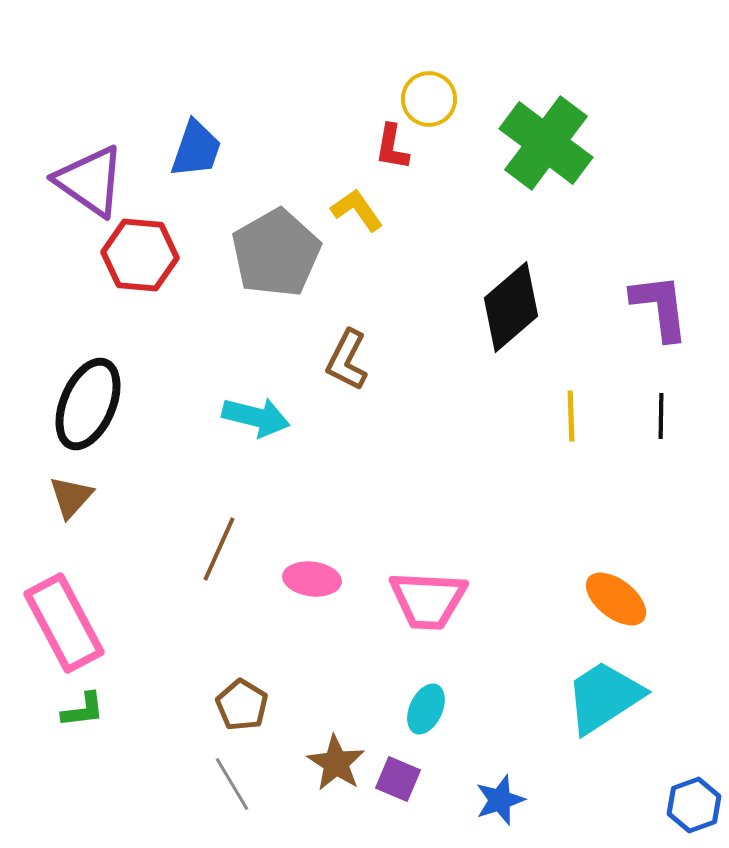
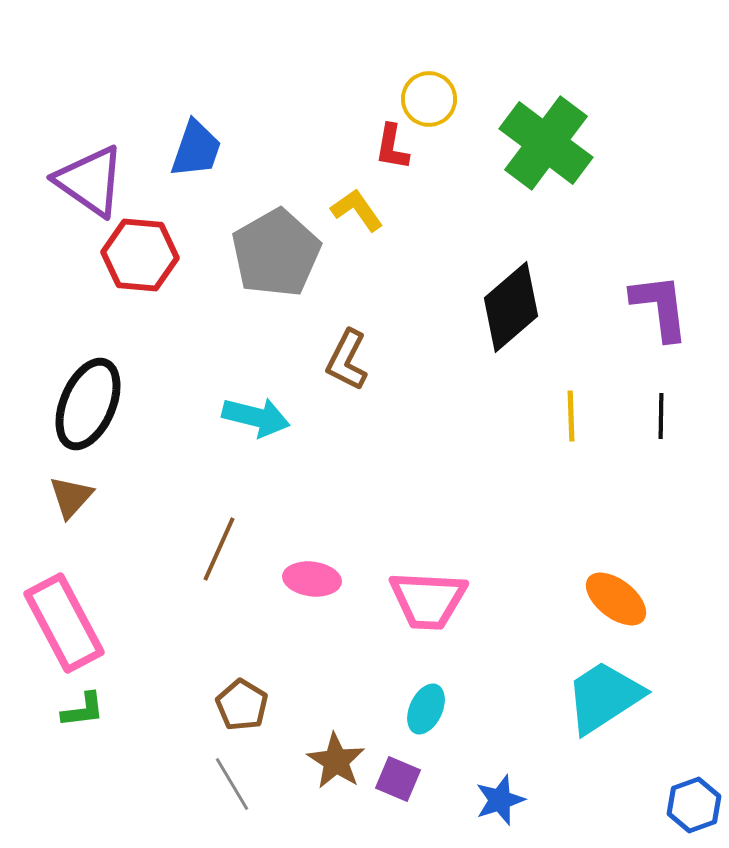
brown star: moved 2 px up
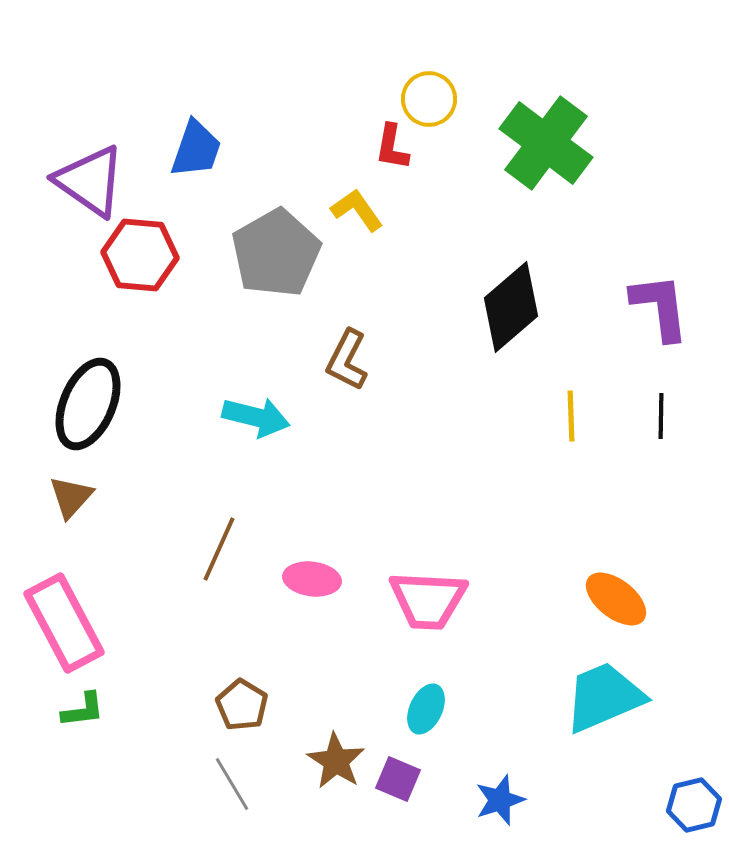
cyan trapezoid: rotated 10 degrees clockwise
blue hexagon: rotated 6 degrees clockwise
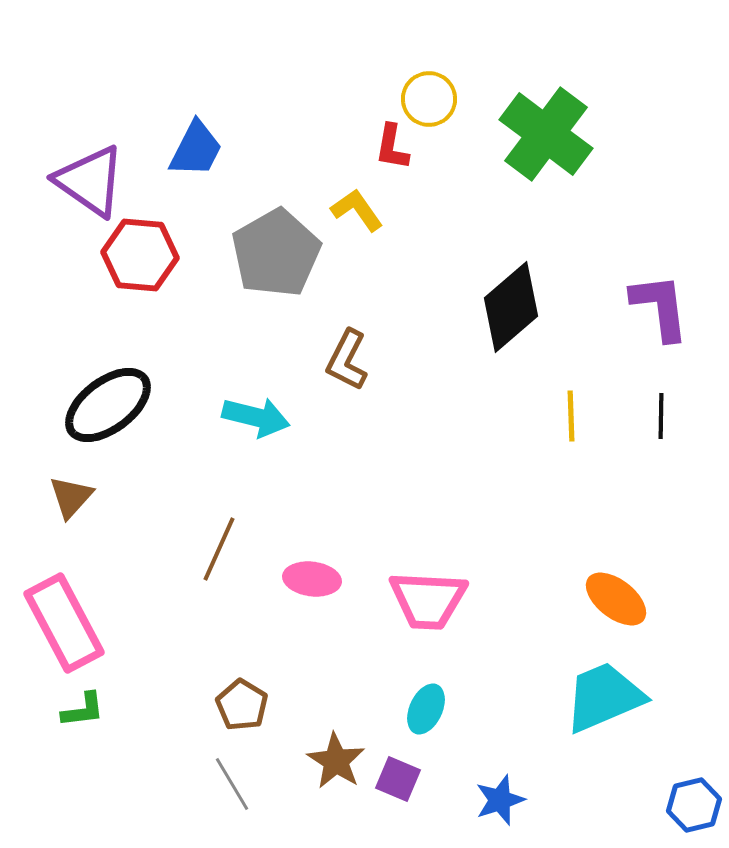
green cross: moved 9 px up
blue trapezoid: rotated 8 degrees clockwise
black ellipse: moved 20 px right, 1 px down; rotated 30 degrees clockwise
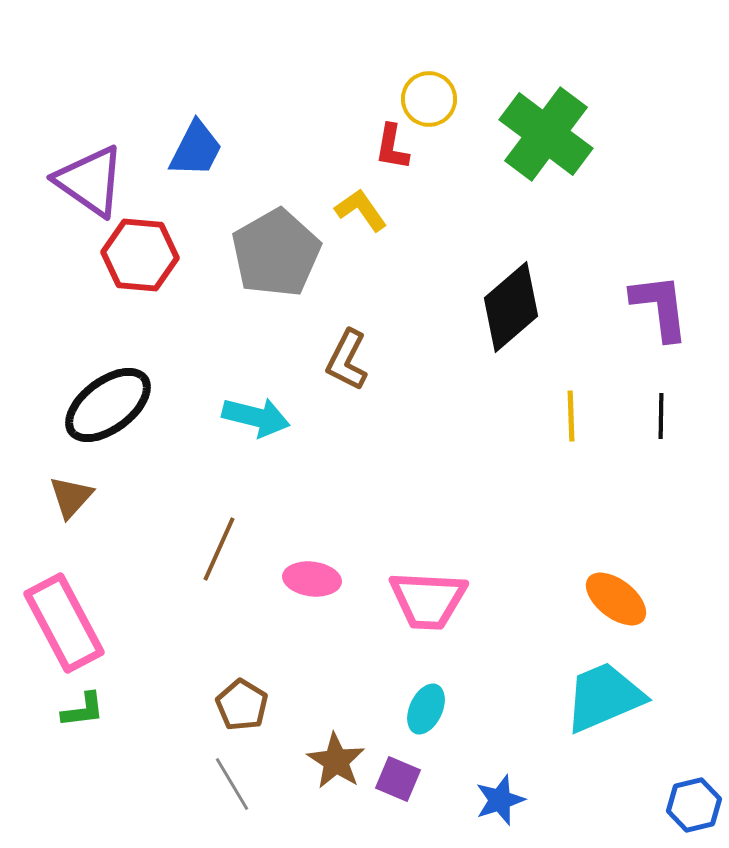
yellow L-shape: moved 4 px right
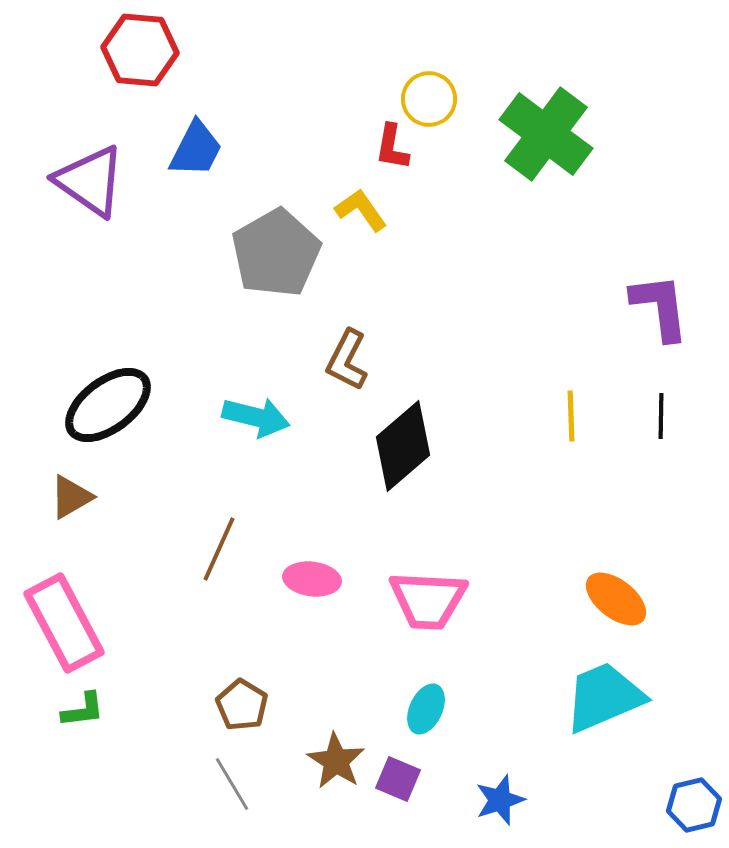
red hexagon: moved 205 px up
black diamond: moved 108 px left, 139 px down
brown triangle: rotated 18 degrees clockwise
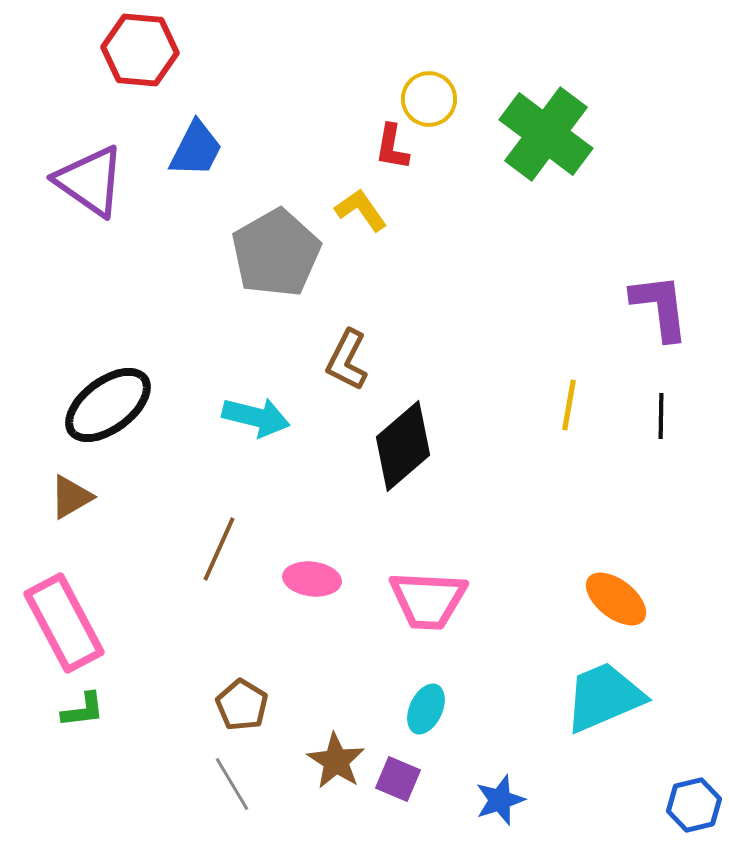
yellow line: moved 2 px left, 11 px up; rotated 12 degrees clockwise
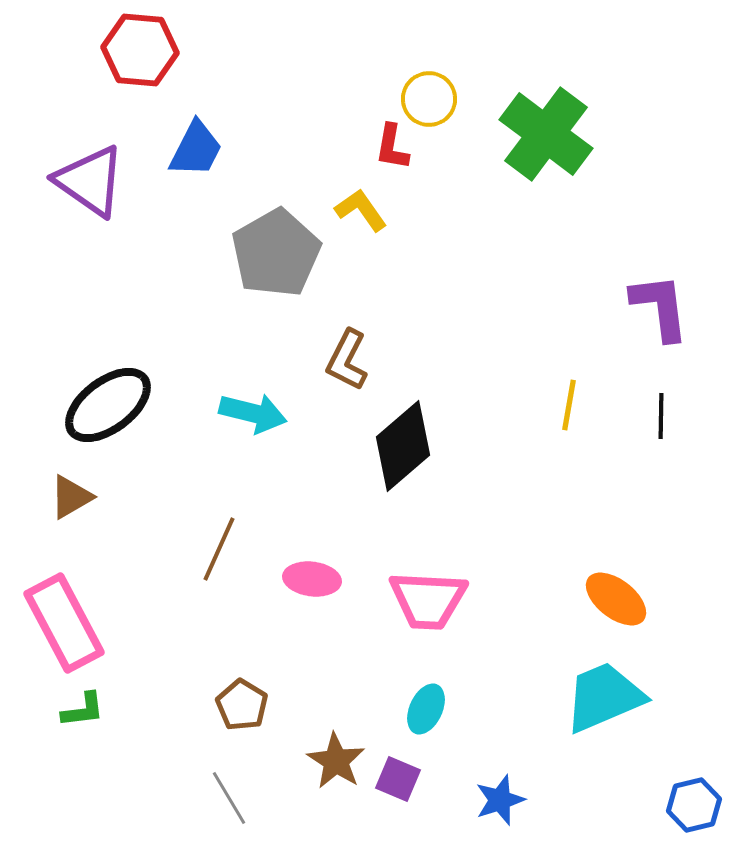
cyan arrow: moved 3 px left, 4 px up
gray line: moved 3 px left, 14 px down
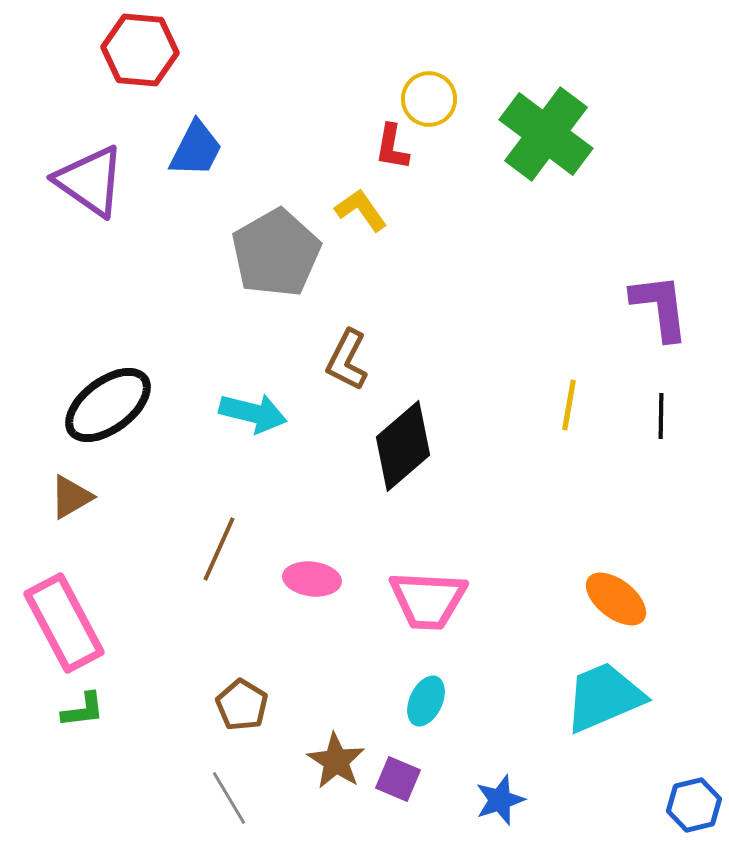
cyan ellipse: moved 8 px up
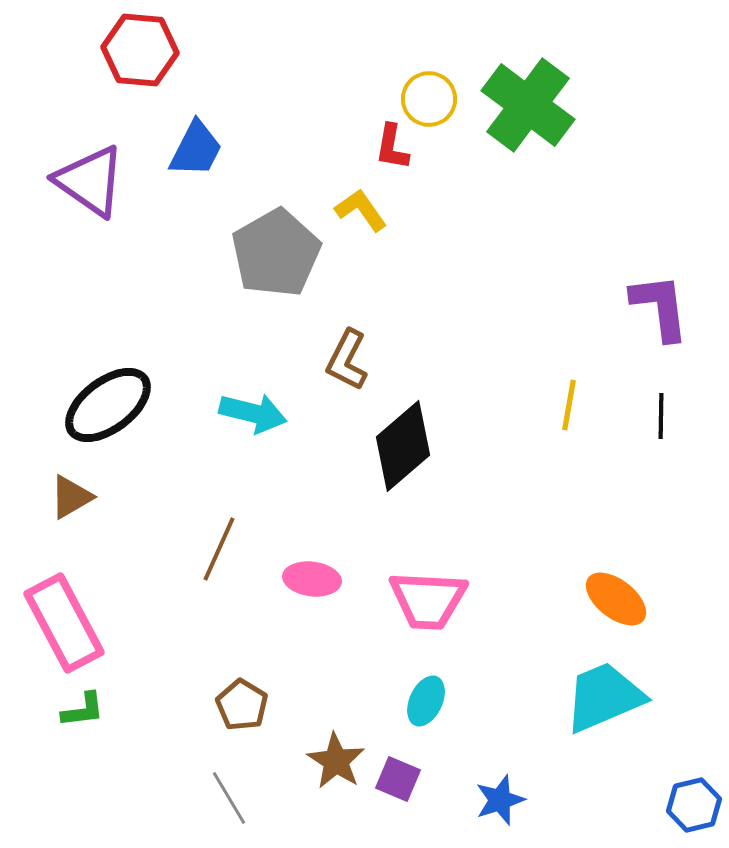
green cross: moved 18 px left, 29 px up
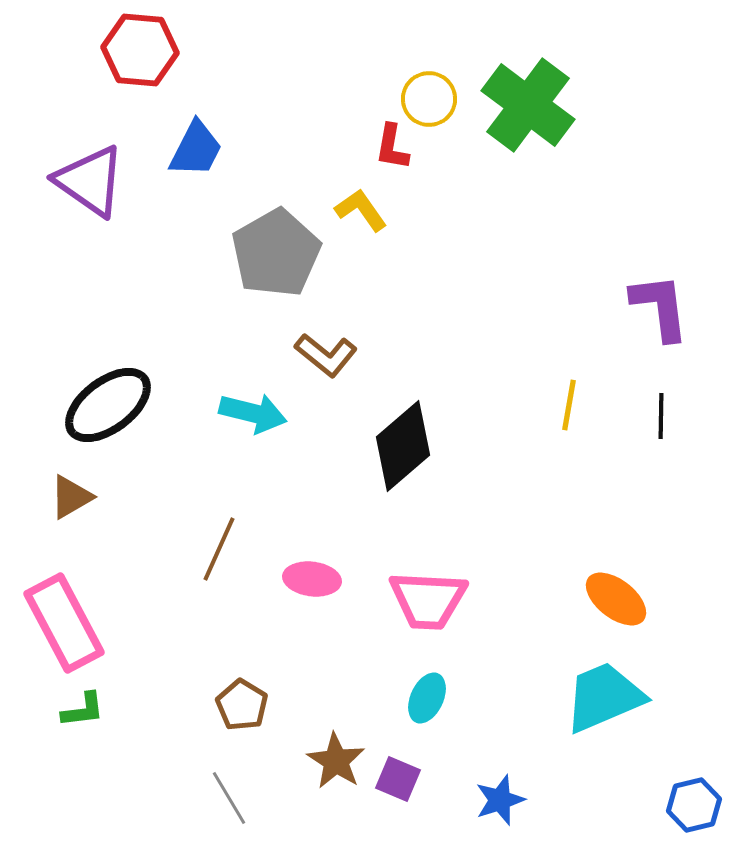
brown L-shape: moved 21 px left, 5 px up; rotated 78 degrees counterclockwise
cyan ellipse: moved 1 px right, 3 px up
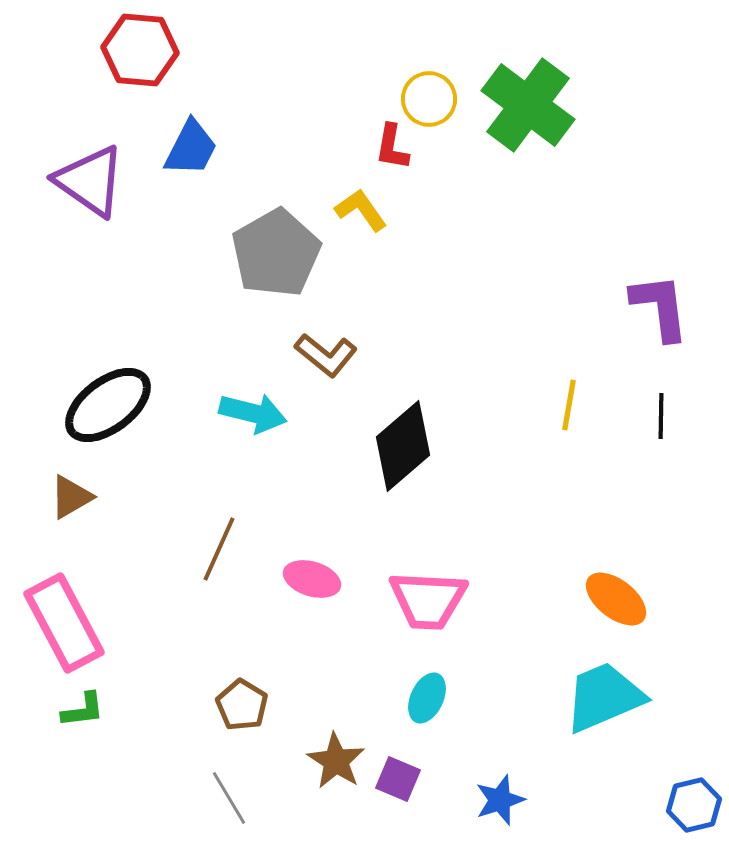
blue trapezoid: moved 5 px left, 1 px up
pink ellipse: rotated 10 degrees clockwise
